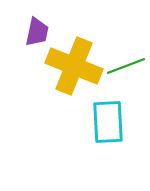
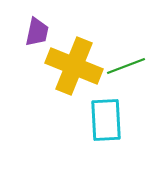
cyan rectangle: moved 2 px left, 2 px up
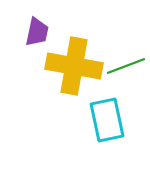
yellow cross: rotated 12 degrees counterclockwise
cyan rectangle: moved 1 px right; rotated 9 degrees counterclockwise
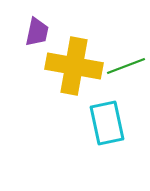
cyan rectangle: moved 3 px down
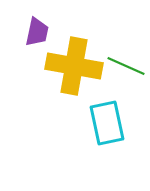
green line: rotated 45 degrees clockwise
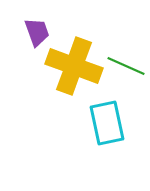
purple trapezoid: rotated 32 degrees counterclockwise
yellow cross: rotated 10 degrees clockwise
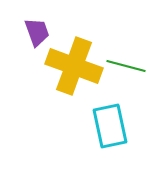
green line: rotated 9 degrees counterclockwise
cyan rectangle: moved 3 px right, 3 px down
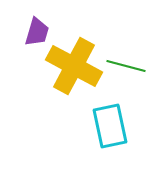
purple trapezoid: rotated 36 degrees clockwise
yellow cross: rotated 8 degrees clockwise
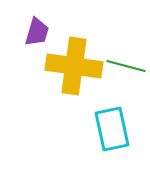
yellow cross: rotated 20 degrees counterclockwise
cyan rectangle: moved 2 px right, 3 px down
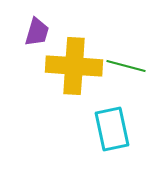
yellow cross: rotated 4 degrees counterclockwise
